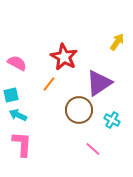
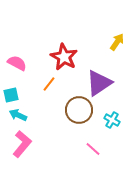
pink L-shape: rotated 36 degrees clockwise
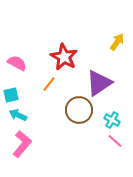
pink line: moved 22 px right, 8 px up
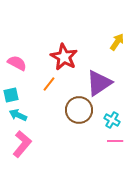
pink line: rotated 42 degrees counterclockwise
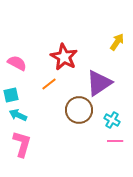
orange line: rotated 14 degrees clockwise
pink L-shape: rotated 24 degrees counterclockwise
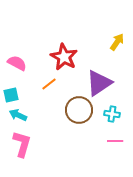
cyan cross: moved 6 px up; rotated 21 degrees counterclockwise
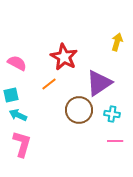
yellow arrow: rotated 18 degrees counterclockwise
